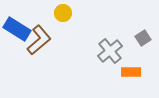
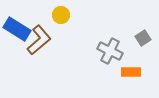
yellow circle: moved 2 px left, 2 px down
gray cross: rotated 25 degrees counterclockwise
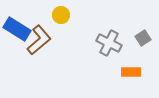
gray cross: moved 1 px left, 8 px up
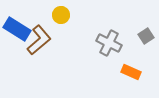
gray square: moved 3 px right, 2 px up
orange rectangle: rotated 24 degrees clockwise
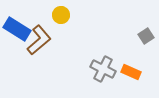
gray cross: moved 6 px left, 26 px down
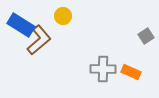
yellow circle: moved 2 px right, 1 px down
blue rectangle: moved 4 px right, 4 px up
gray cross: rotated 25 degrees counterclockwise
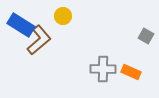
gray square: rotated 28 degrees counterclockwise
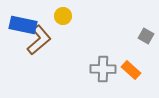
blue rectangle: moved 2 px right; rotated 20 degrees counterclockwise
orange rectangle: moved 2 px up; rotated 18 degrees clockwise
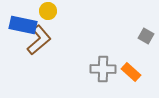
yellow circle: moved 15 px left, 5 px up
orange rectangle: moved 2 px down
